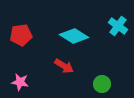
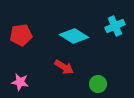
cyan cross: moved 3 px left; rotated 30 degrees clockwise
red arrow: moved 1 px down
green circle: moved 4 px left
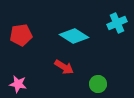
cyan cross: moved 2 px right, 3 px up
pink star: moved 2 px left, 2 px down
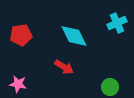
cyan diamond: rotated 32 degrees clockwise
green circle: moved 12 px right, 3 px down
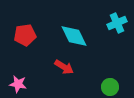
red pentagon: moved 4 px right
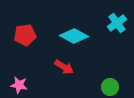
cyan cross: rotated 12 degrees counterclockwise
cyan diamond: rotated 36 degrees counterclockwise
pink star: moved 1 px right, 1 px down
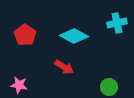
cyan cross: rotated 24 degrees clockwise
red pentagon: rotated 30 degrees counterclockwise
green circle: moved 1 px left
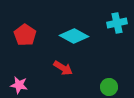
red arrow: moved 1 px left, 1 px down
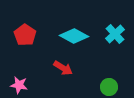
cyan cross: moved 2 px left, 11 px down; rotated 30 degrees counterclockwise
